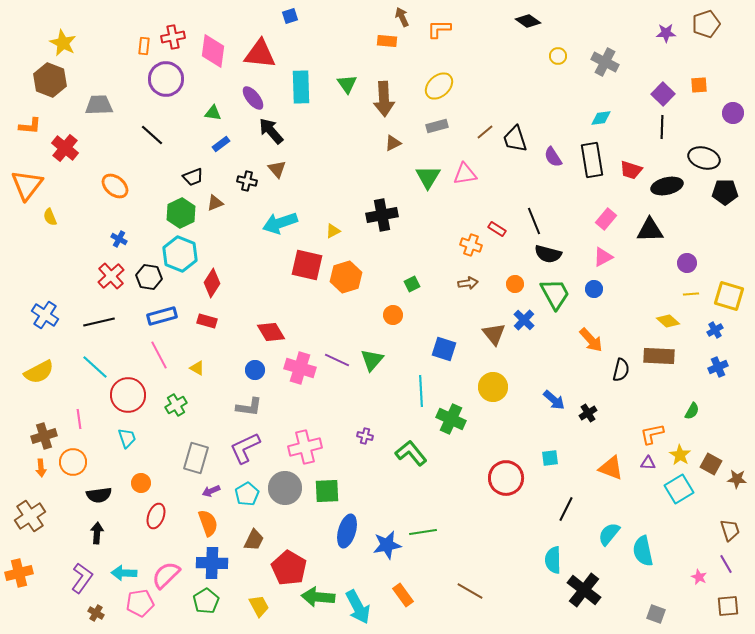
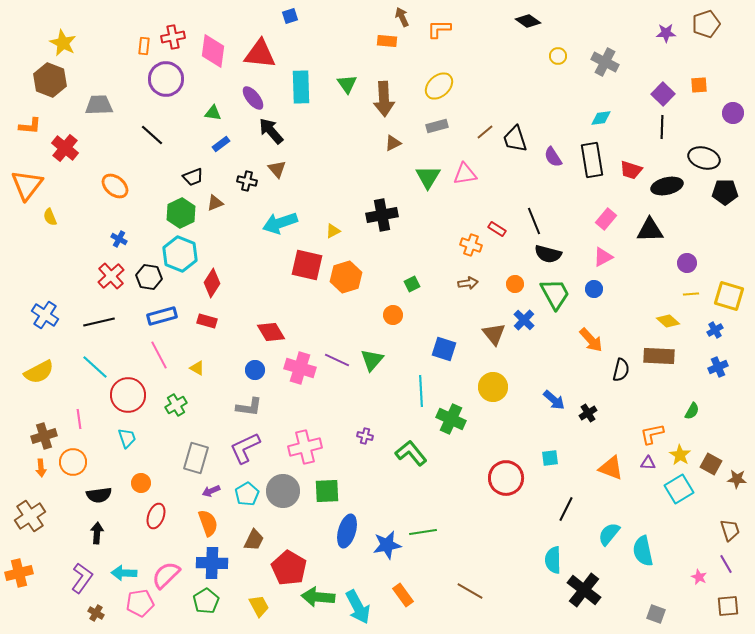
gray circle at (285, 488): moved 2 px left, 3 px down
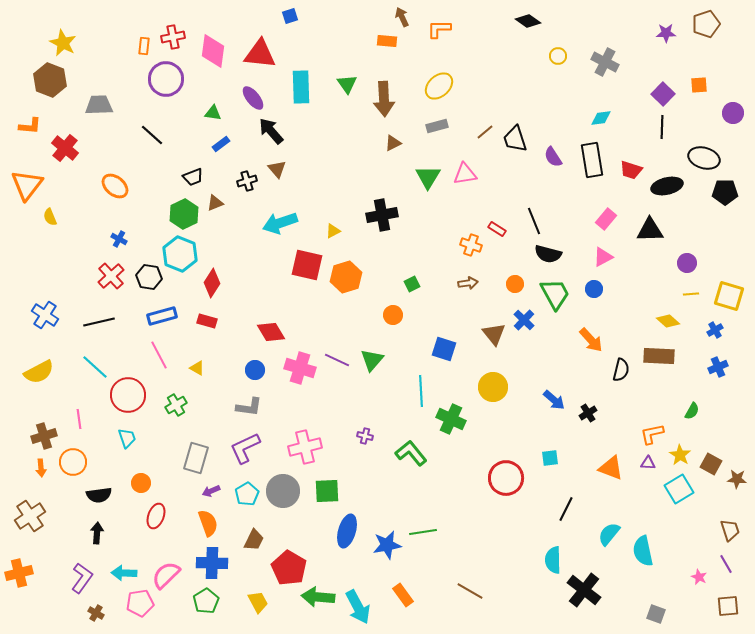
black cross at (247, 181): rotated 30 degrees counterclockwise
green hexagon at (181, 213): moved 3 px right, 1 px down
yellow trapezoid at (259, 606): moved 1 px left, 4 px up
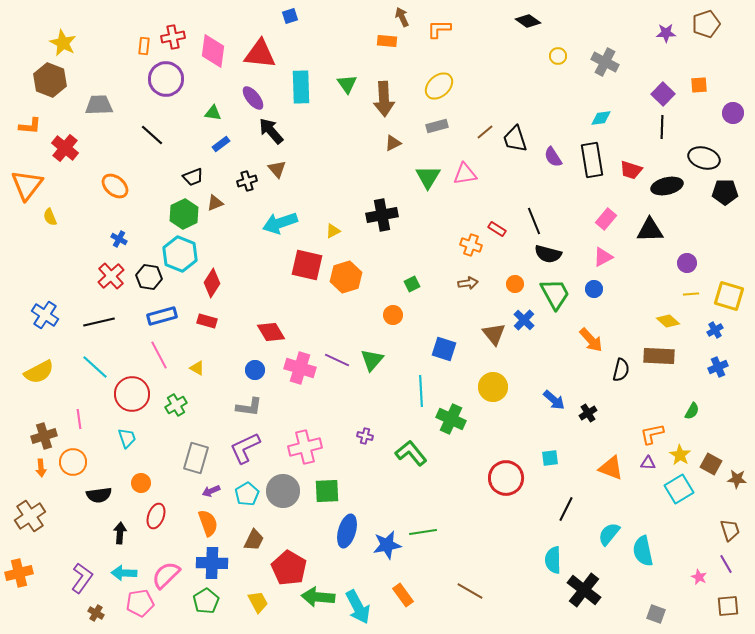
red circle at (128, 395): moved 4 px right, 1 px up
black arrow at (97, 533): moved 23 px right
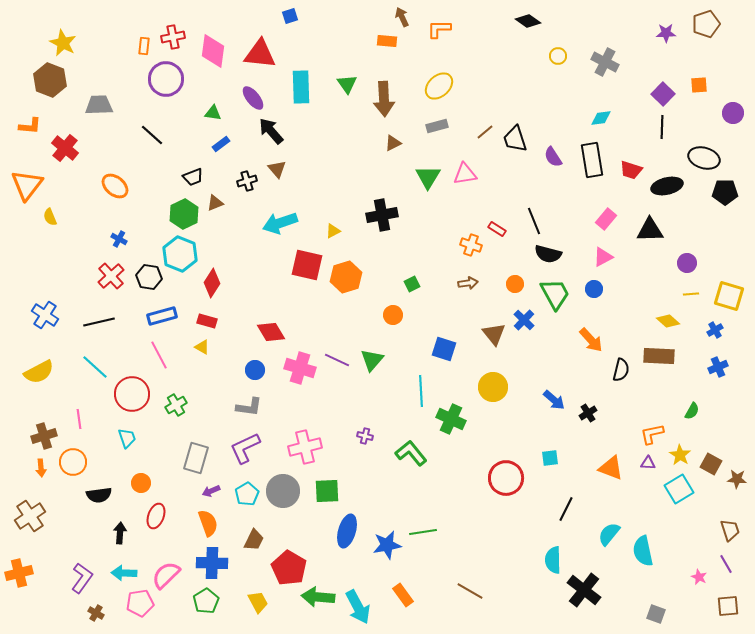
yellow triangle at (197, 368): moved 5 px right, 21 px up
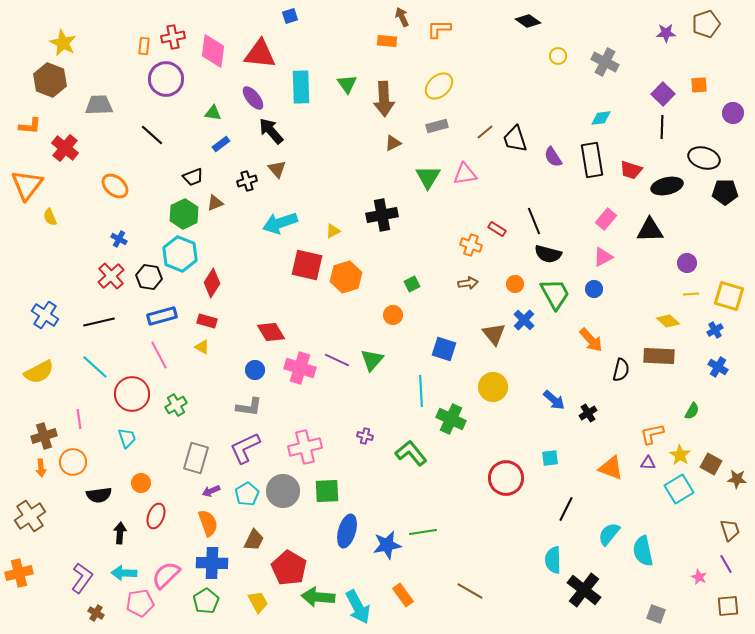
blue cross at (718, 367): rotated 36 degrees counterclockwise
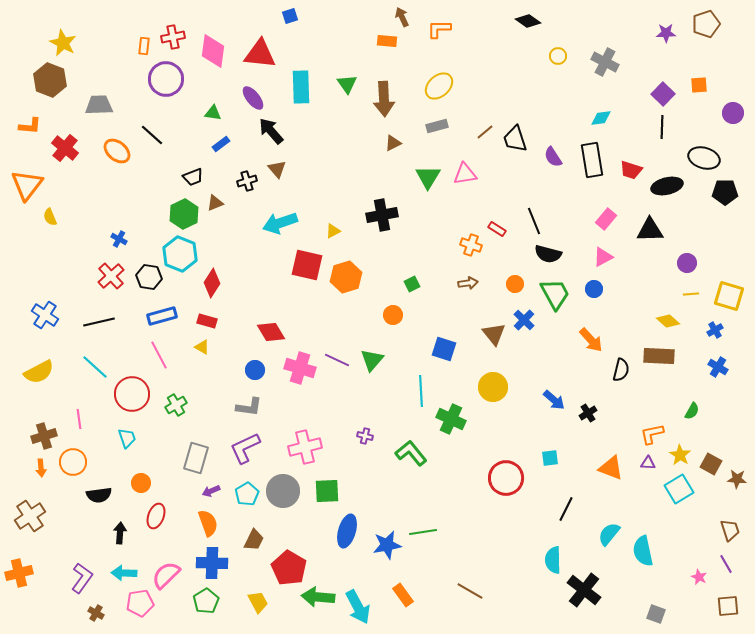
orange ellipse at (115, 186): moved 2 px right, 35 px up
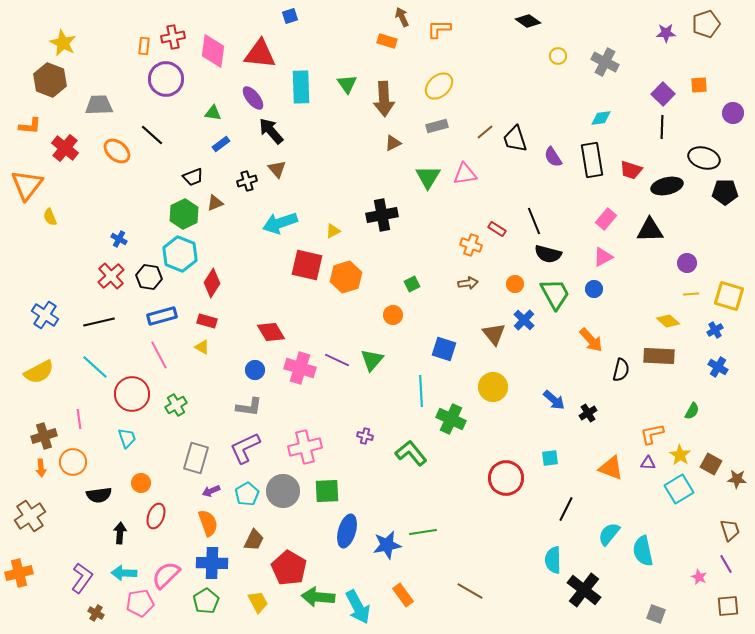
orange rectangle at (387, 41): rotated 12 degrees clockwise
